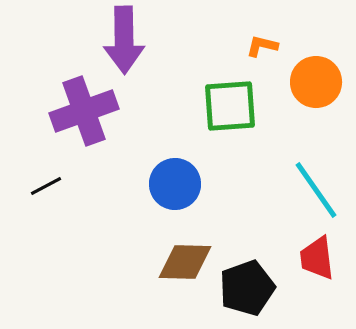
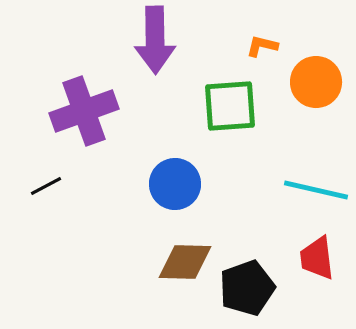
purple arrow: moved 31 px right
cyan line: rotated 42 degrees counterclockwise
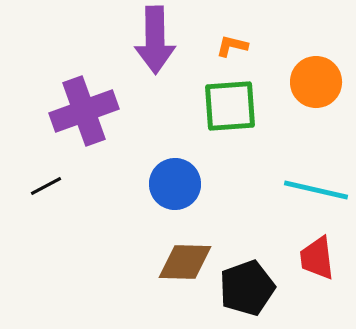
orange L-shape: moved 30 px left
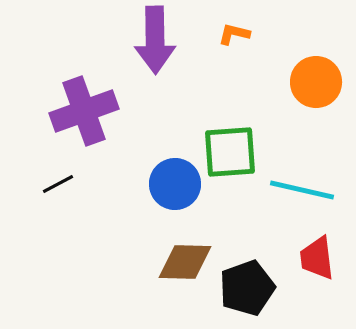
orange L-shape: moved 2 px right, 12 px up
green square: moved 46 px down
black line: moved 12 px right, 2 px up
cyan line: moved 14 px left
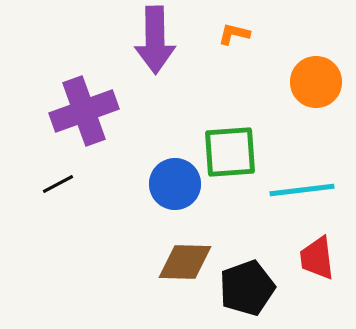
cyan line: rotated 20 degrees counterclockwise
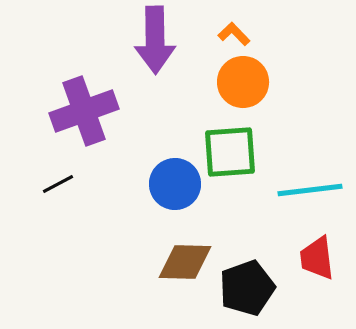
orange L-shape: rotated 32 degrees clockwise
orange circle: moved 73 px left
cyan line: moved 8 px right
